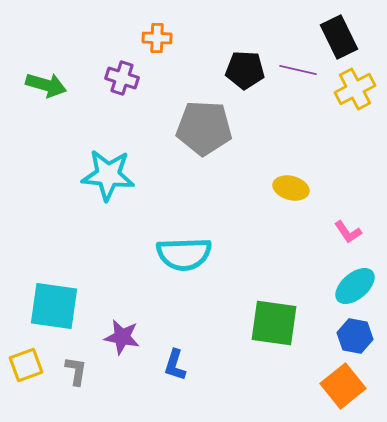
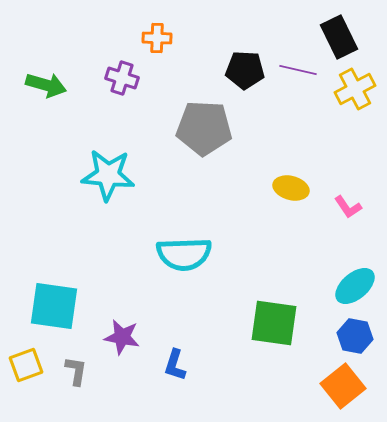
pink L-shape: moved 25 px up
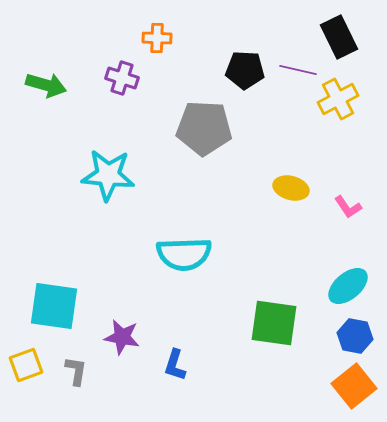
yellow cross: moved 17 px left, 10 px down
cyan ellipse: moved 7 px left
orange square: moved 11 px right
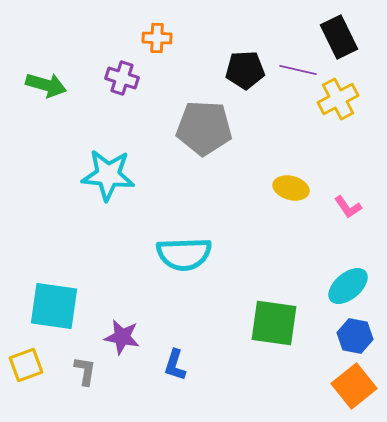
black pentagon: rotated 6 degrees counterclockwise
gray L-shape: moved 9 px right
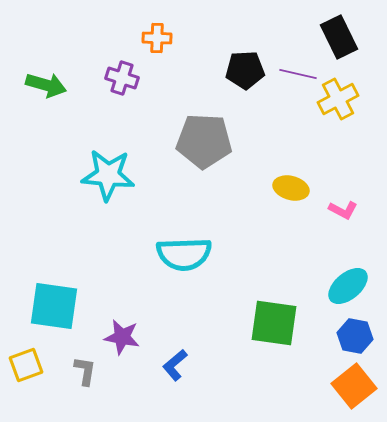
purple line: moved 4 px down
gray pentagon: moved 13 px down
pink L-shape: moved 5 px left, 3 px down; rotated 28 degrees counterclockwise
blue L-shape: rotated 32 degrees clockwise
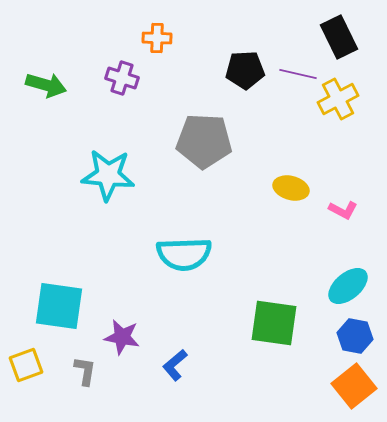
cyan square: moved 5 px right
